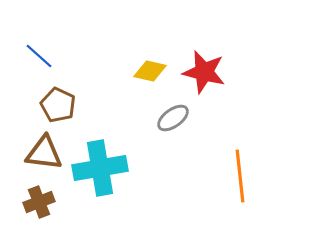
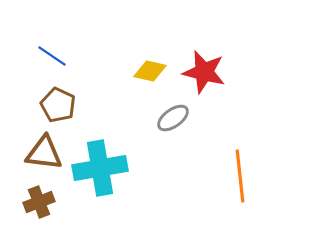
blue line: moved 13 px right; rotated 8 degrees counterclockwise
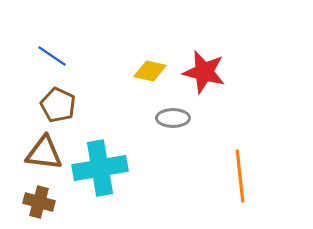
gray ellipse: rotated 36 degrees clockwise
brown cross: rotated 36 degrees clockwise
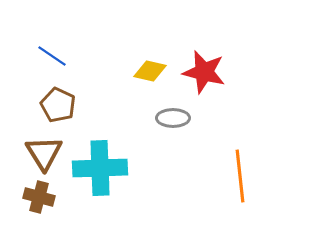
brown triangle: rotated 51 degrees clockwise
cyan cross: rotated 8 degrees clockwise
brown cross: moved 5 px up
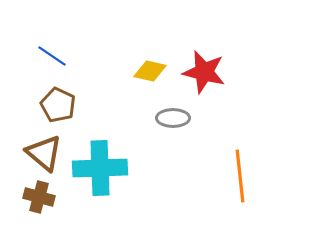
brown triangle: rotated 18 degrees counterclockwise
